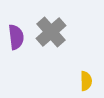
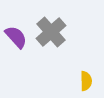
purple semicircle: rotated 35 degrees counterclockwise
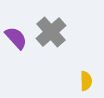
purple semicircle: moved 1 px down
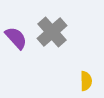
gray cross: moved 1 px right
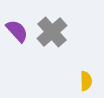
purple semicircle: moved 1 px right, 7 px up
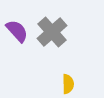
yellow semicircle: moved 18 px left, 3 px down
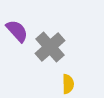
gray cross: moved 2 px left, 15 px down
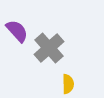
gray cross: moved 1 px left, 1 px down
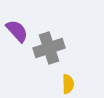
gray cross: rotated 24 degrees clockwise
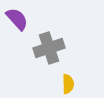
purple semicircle: moved 12 px up
